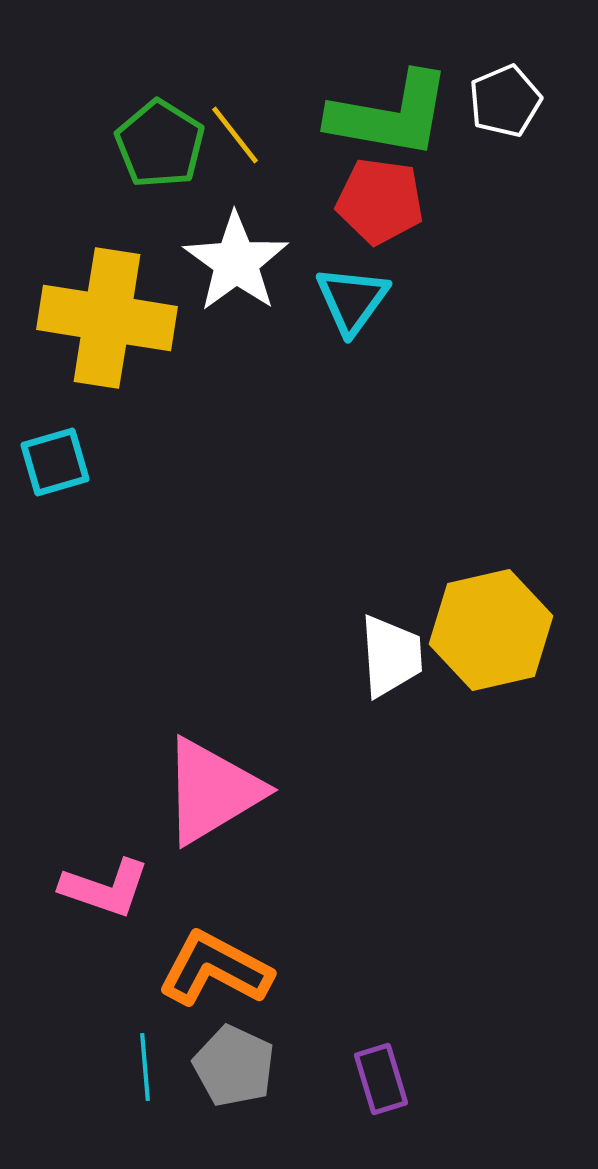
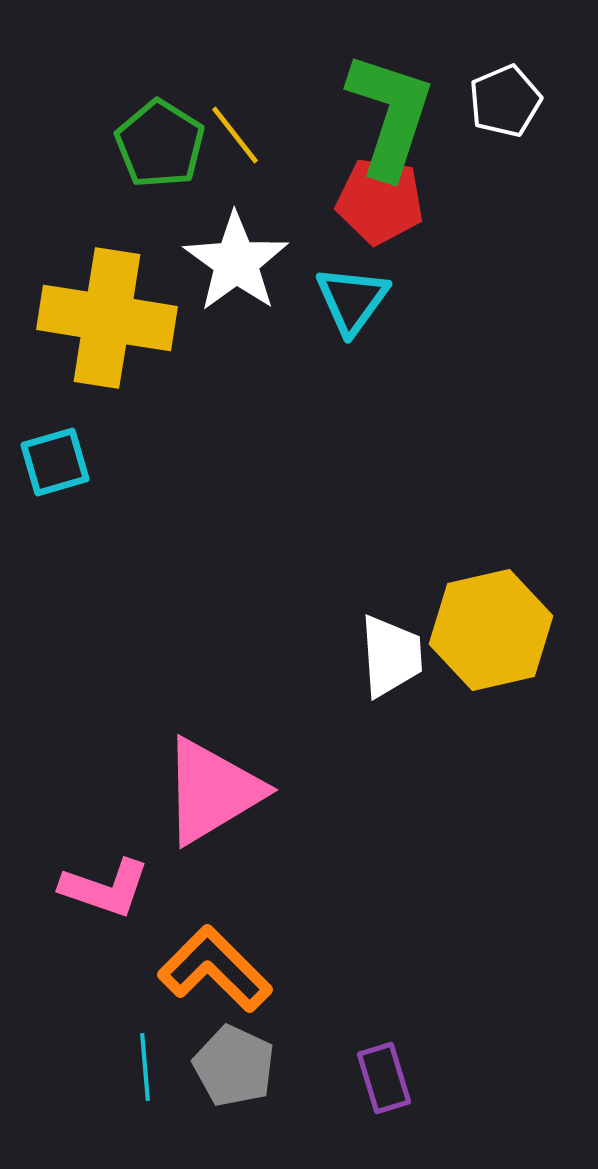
green L-shape: rotated 82 degrees counterclockwise
orange L-shape: rotated 17 degrees clockwise
purple rectangle: moved 3 px right, 1 px up
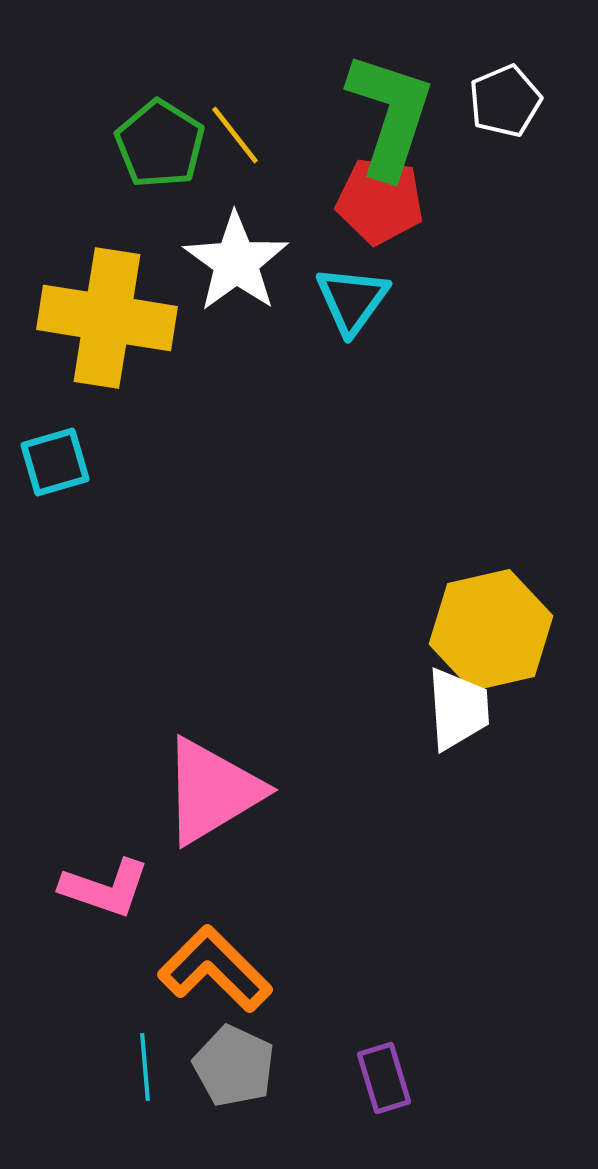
white trapezoid: moved 67 px right, 53 px down
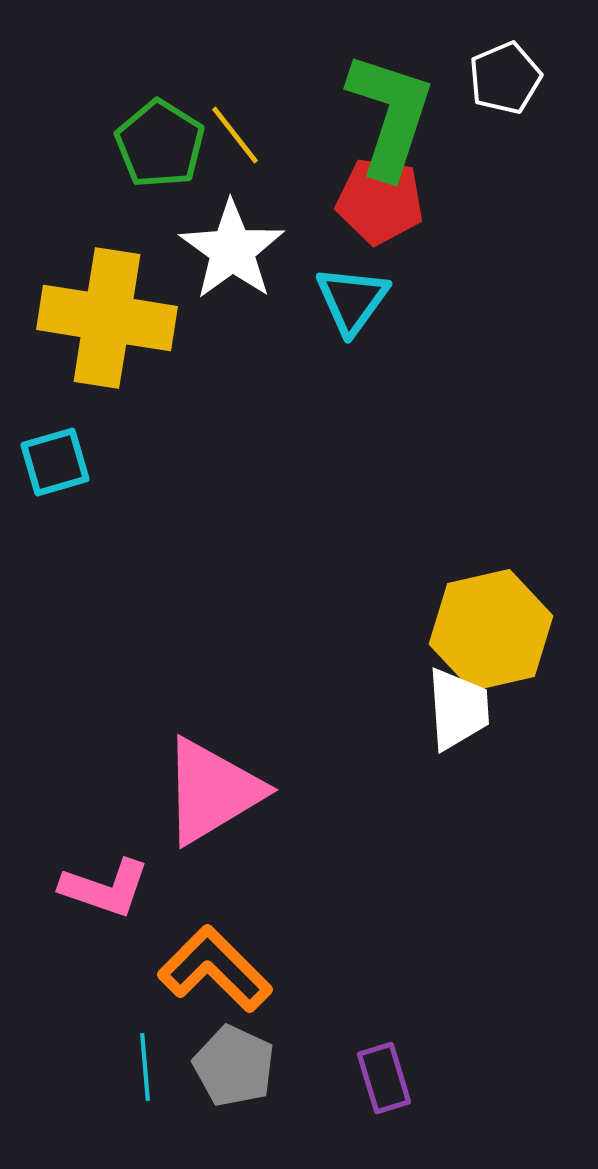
white pentagon: moved 23 px up
white star: moved 4 px left, 12 px up
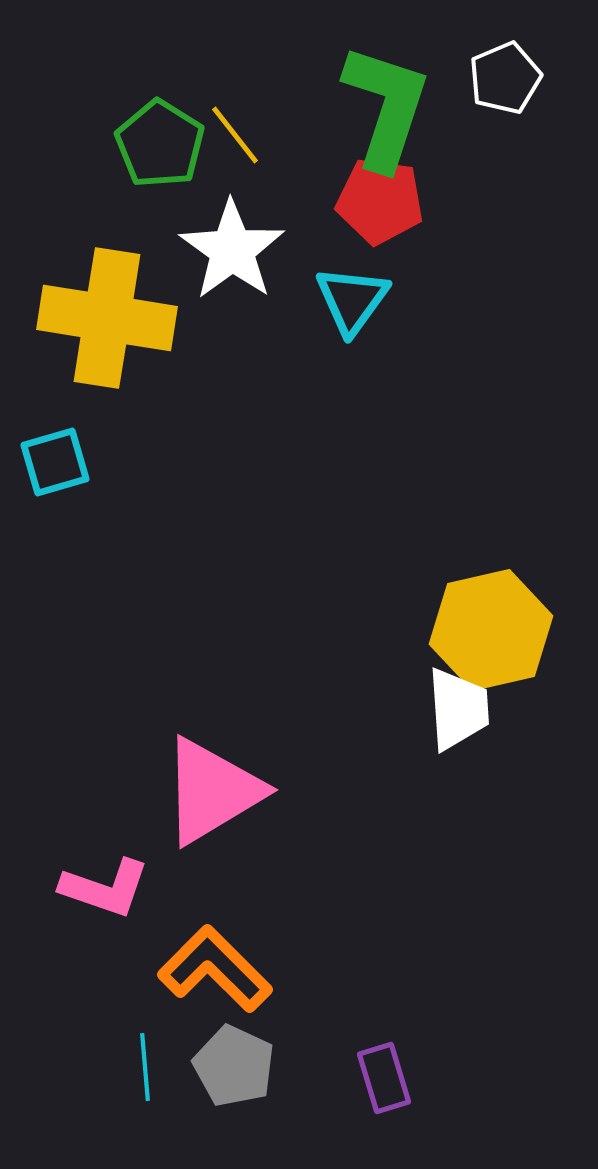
green L-shape: moved 4 px left, 8 px up
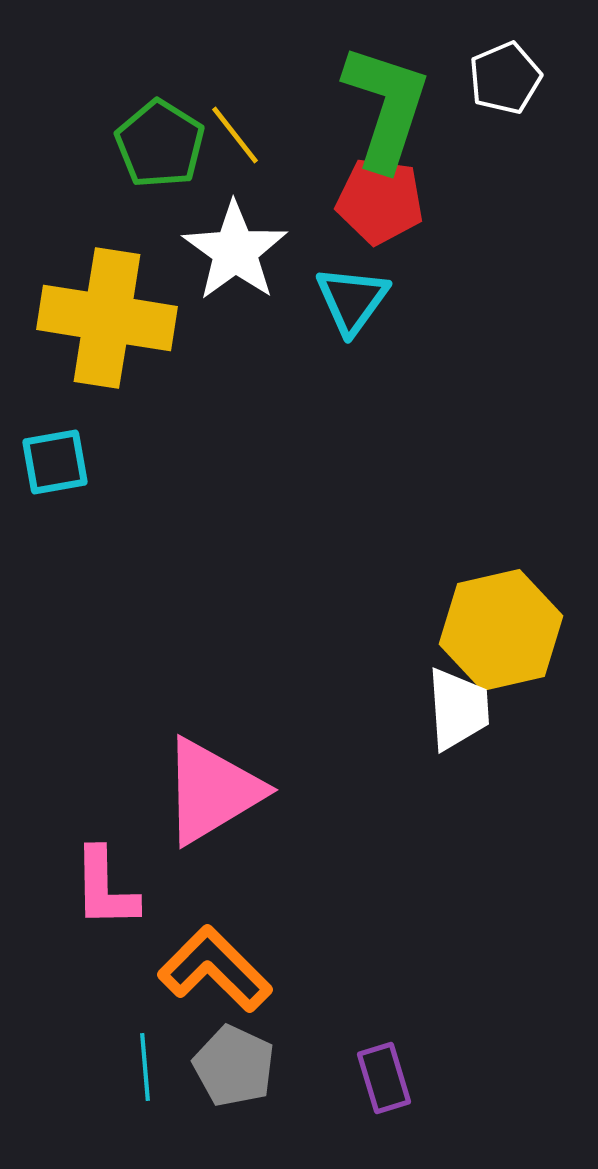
white star: moved 3 px right, 1 px down
cyan square: rotated 6 degrees clockwise
yellow hexagon: moved 10 px right
pink L-shape: rotated 70 degrees clockwise
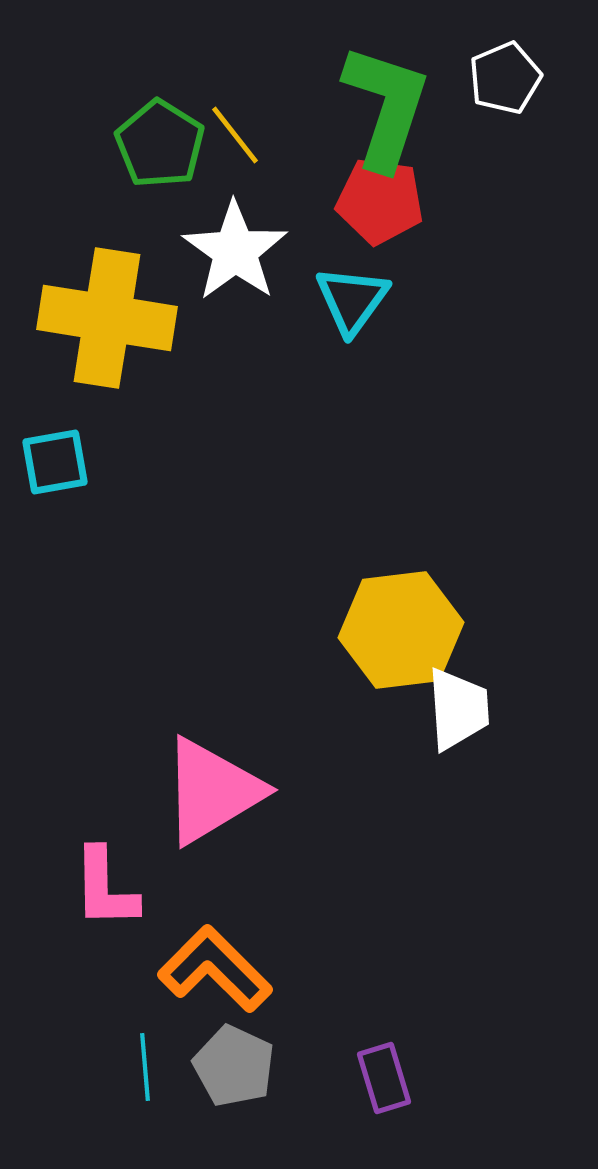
yellow hexagon: moved 100 px left; rotated 6 degrees clockwise
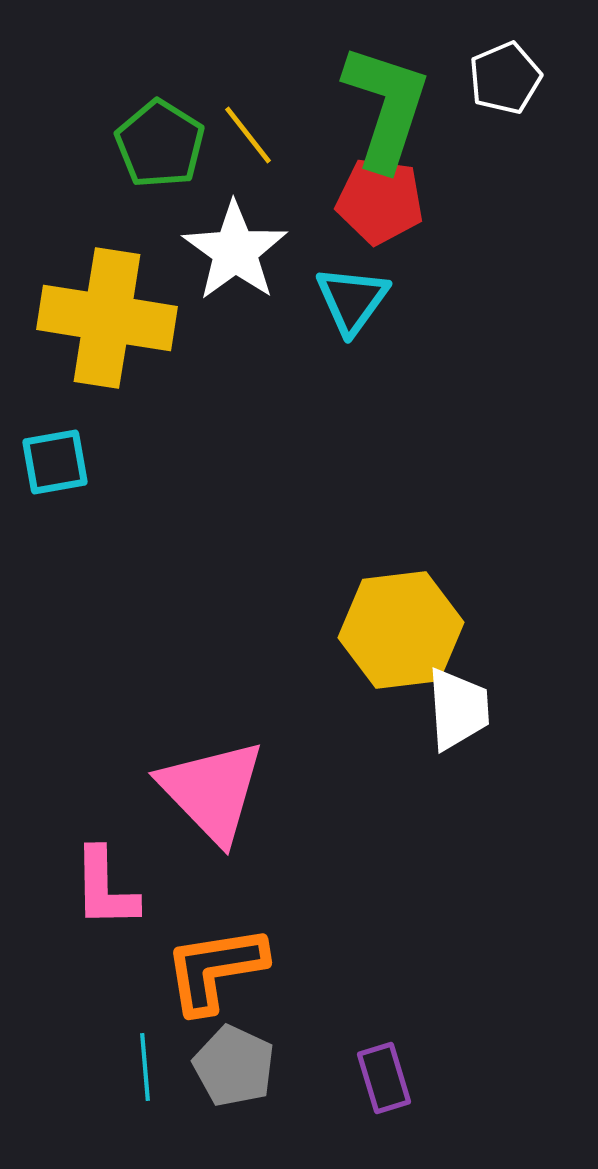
yellow line: moved 13 px right
pink triangle: rotated 43 degrees counterclockwise
orange L-shape: rotated 54 degrees counterclockwise
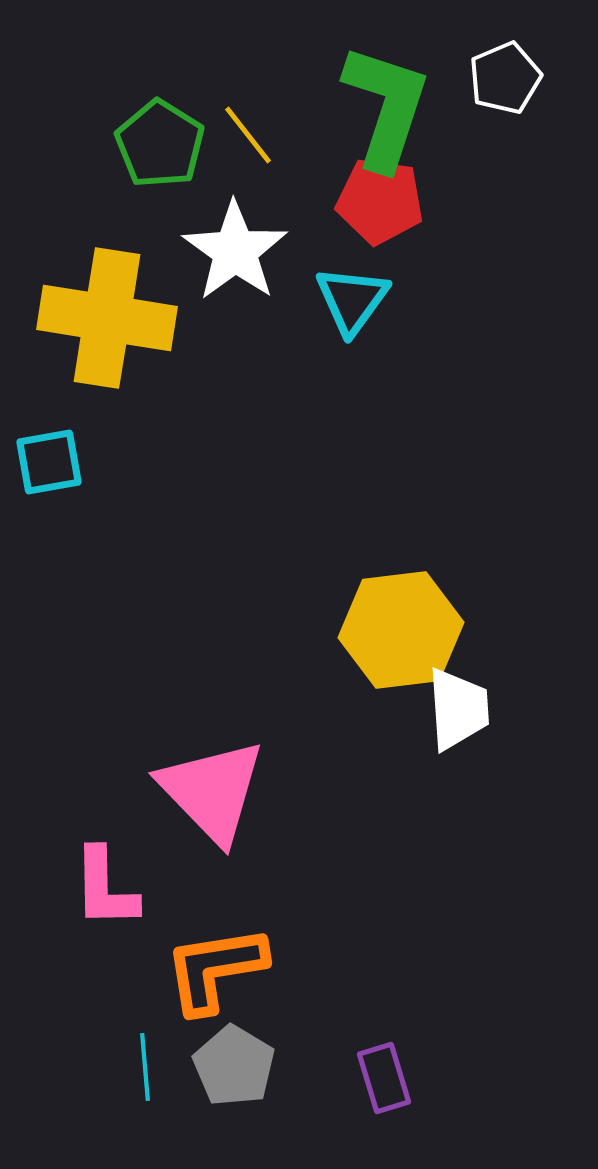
cyan square: moved 6 px left
gray pentagon: rotated 6 degrees clockwise
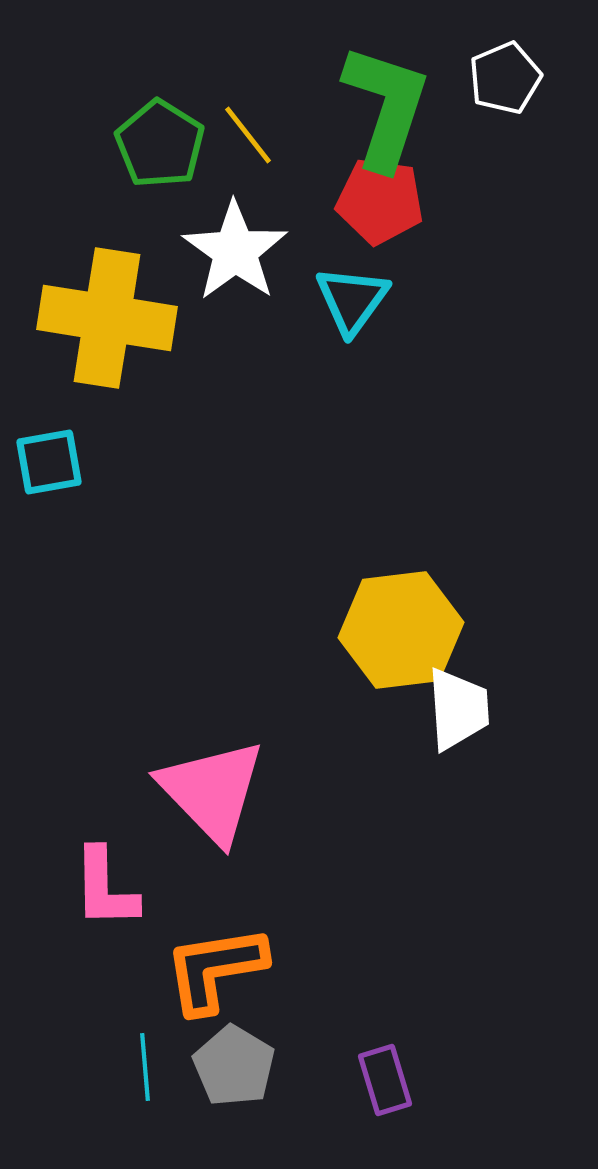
purple rectangle: moved 1 px right, 2 px down
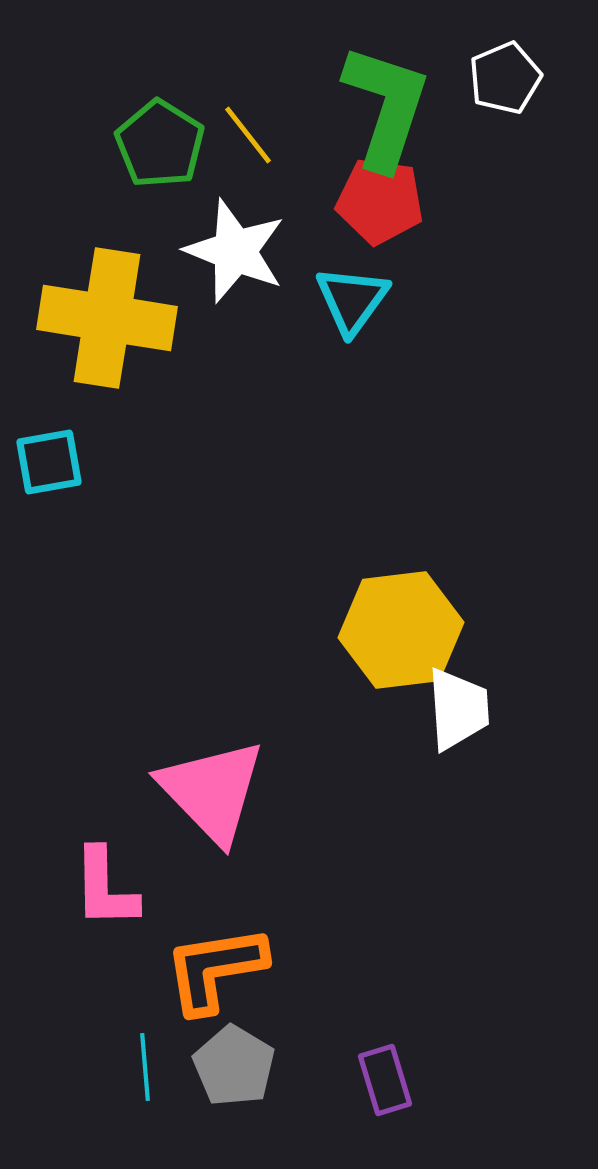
white star: rotated 14 degrees counterclockwise
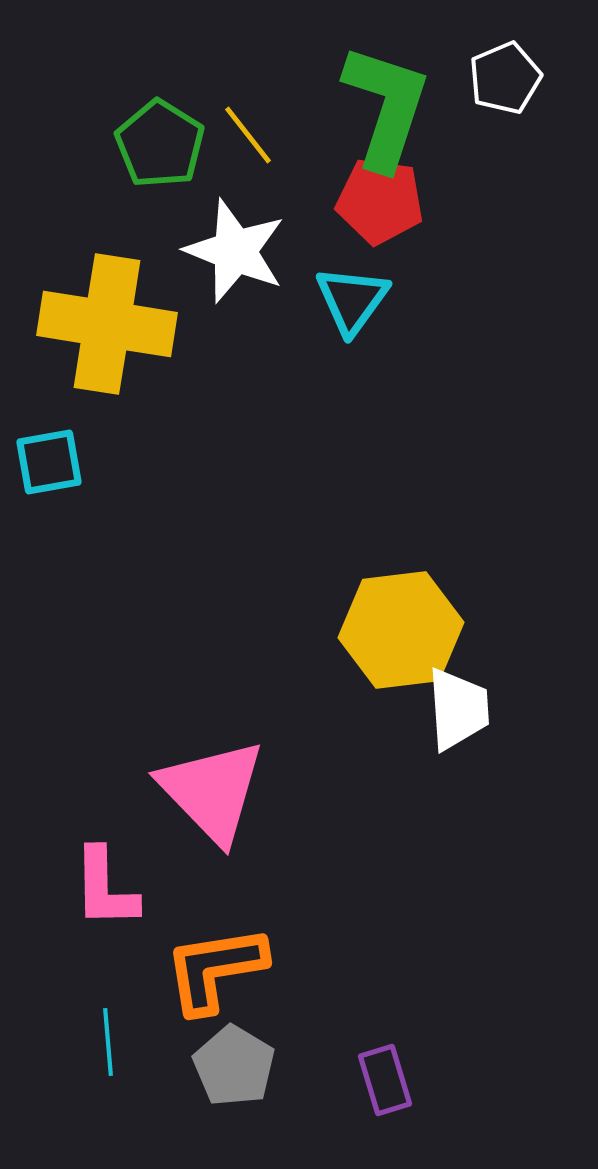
yellow cross: moved 6 px down
cyan line: moved 37 px left, 25 px up
